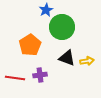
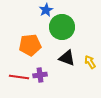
orange pentagon: rotated 25 degrees clockwise
yellow arrow: moved 3 px right, 1 px down; rotated 112 degrees counterclockwise
red line: moved 4 px right, 1 px up
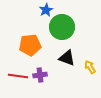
yellow arrow: moved 5 px down
red line: moved 1 px left, 1 px up
